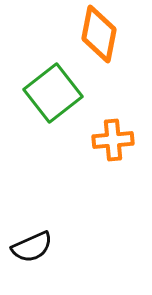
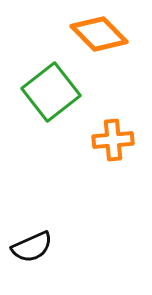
orange diamond: rotated 56 degrees counterclockwise
green square: moved 2 px left, 1 px up
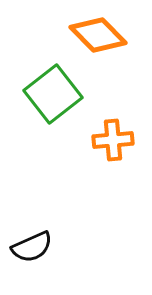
orange diamond: moved 1 px left, 1 px down
green square: moved 2 px right, 2 px down
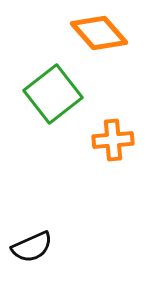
orange diamond: moved 1 px right, 2 px up; rotated 4 degrees clockwise
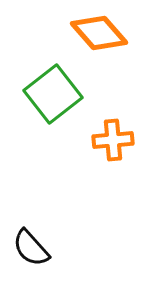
black semicircle: moved 1 px left, 1 px down; rotated 72 degrees clockwise
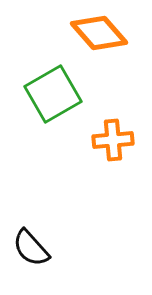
green square: rotated 8 degrees clockwise
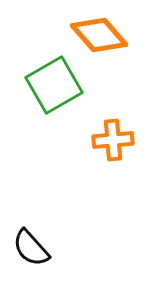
orange diamond: moved 2 px down
green square: moved 1 px right, 9 px up
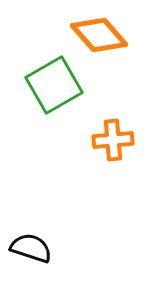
black semicircle: rotated 150 degrees clockwise
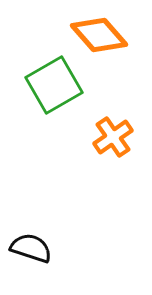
orange cross: moved 3 px up; rotated 30 degrees counterclockwise
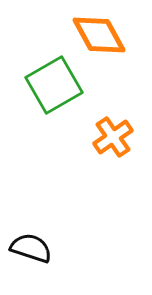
orange diamond: rotated 12 degrees clockwise
